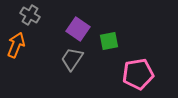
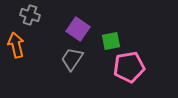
gray cross: rotated 12 degrees counterclockwise
green square: moved 2 px right
orange arrow: rotated 35 degrees counterclockwise
pink pentagon: moved 9 px left, 7 px up
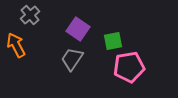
gray cross: rotated 30 degrees clockwise
green square: moved 2 px right
orange arrow: rotated 15 degrees counterclockwise
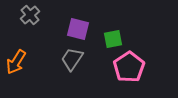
purple square: rotated 20 degrees counterclockwise
green square: moved 2 px up
orange arrow: moved 17 px down; rotated 120 degrees counterclockwise
pink pentagon: rotated 24 degrees counterclockwise
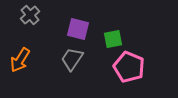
orange arrow: moved 4 px right, 2 px up
pink pentagon: rotated 16 degrees counterclockwise
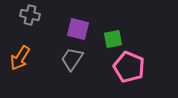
gray cross: rotated 36 degrees counterclockwise
orange arrow: moved 2 px up
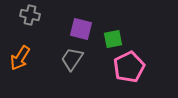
purple square: moved 3 px right
pink pentagon: rotated 24 degrees clockwise
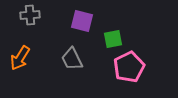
gray cross: rotated 18 degrees counterclockwise
purple square: moved 1 px right, 8 px up
gray trapezoid: rotated 60 degrees counterclockwise
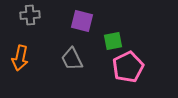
green square: moved 2 px down
orange arrow: rotated 20 degrees counterclockwise
pink pentagon: moved 1 px left
